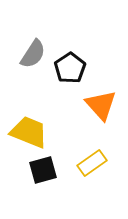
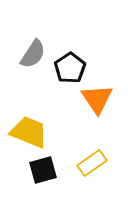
orange triangle: moved 4 px left, 6 px up; rotated 8 degrees clockwise
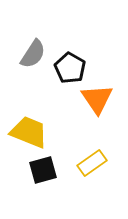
black pentagon: rotated 8 degrees counterclockwise
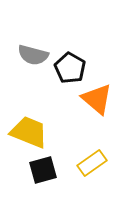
gray semicircle: moved 1 px down; rotated 72 degrees clockwise
orange triangle: rotated 16 degrees counterclockwise
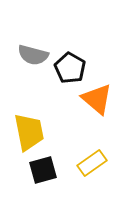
yellow trapezoid: rotated 57 degrees clockwise
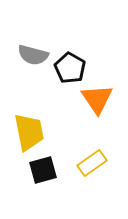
orange triangle: rotated 16 degrees clockwise
